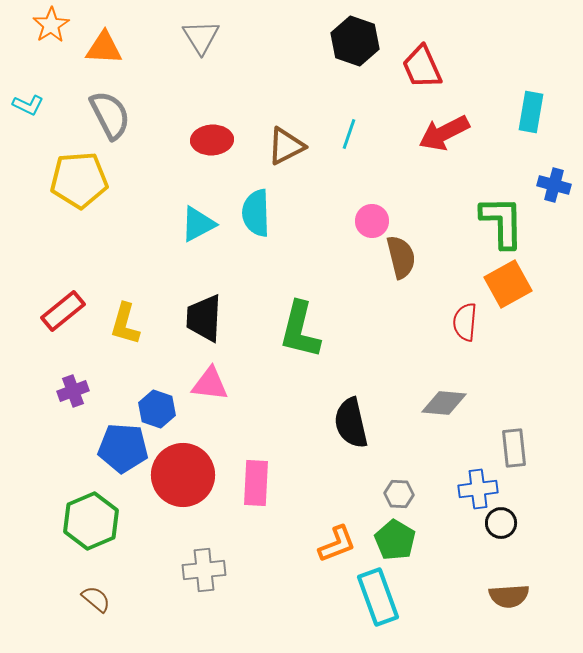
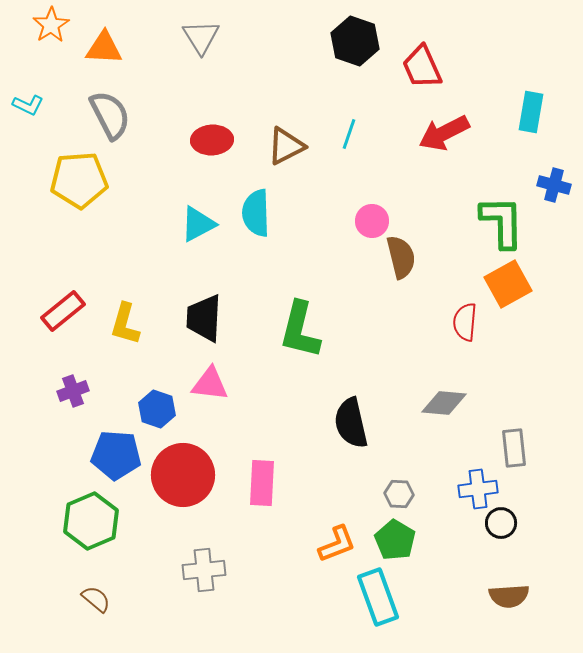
blue pentagon at (123, 448): moved 7 px left, 7 px down
pink rectangle at (256, 483): moved 6 px right
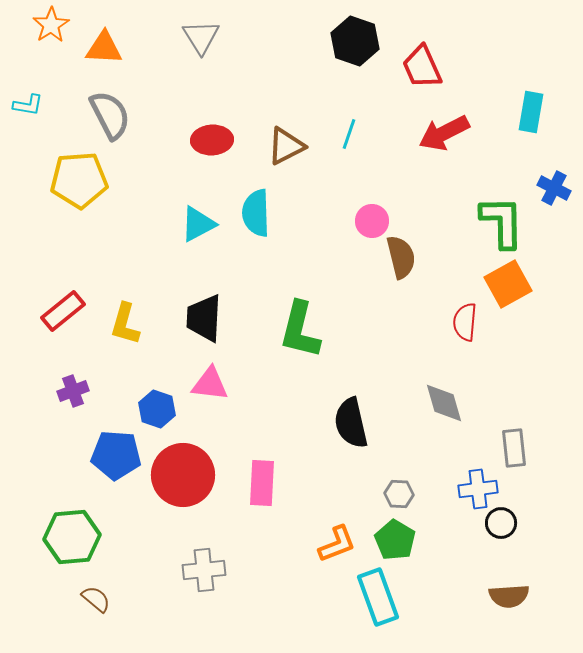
cyan L-shape at (28, 105): rotated 16 degrees counterclockwise
blue cross at (554, 185): moved 3 px down; rotated 12 degrees clockwise
gray diamond at (444, 403): rotated 69 degrees clockwise
green hexagon at (91, 521): moved 19 px left, 16 px down; rotated 18 degrees clockwise
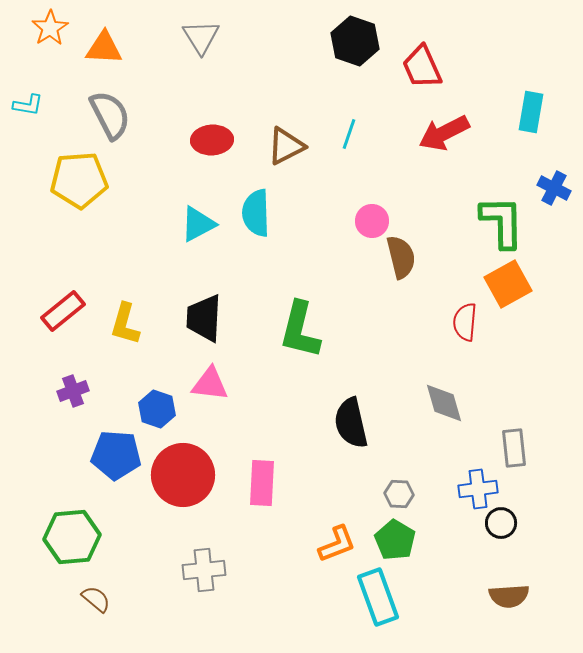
orange star at (51, 25): moved 1 px left, 3 px down
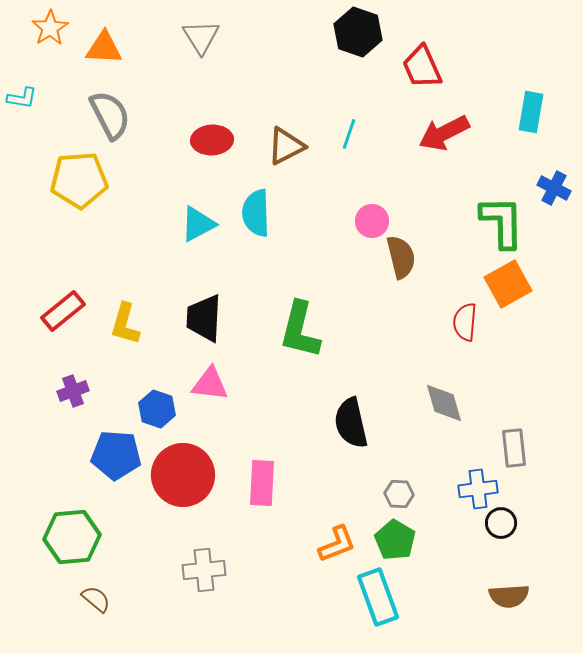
black hexagon at (355, 41): moved 3 px right, 9 px up
cyan L-shape at (28, 105): moved 6 px left, 7 px up
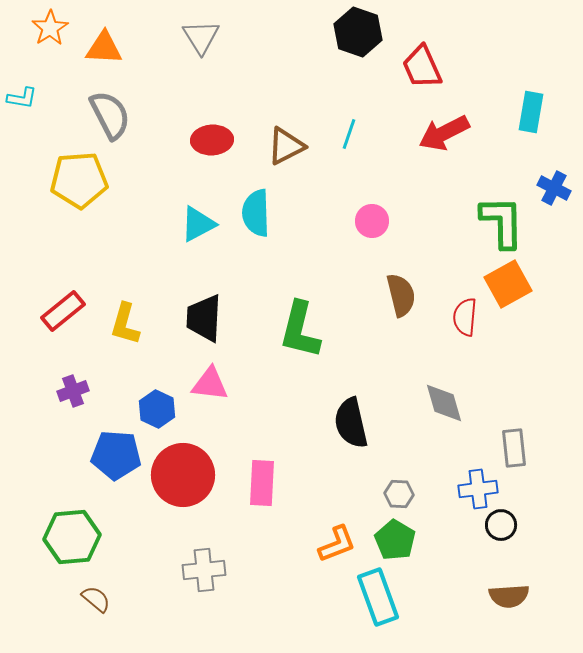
brown semicircle at (401, 257): moved 38 px down
red semicircle at (465, 322): moved 5 px up
blue hexagon at (157, 409): rotated 6 degrees clockwise
black circle at (501, 523): moved 2 px down
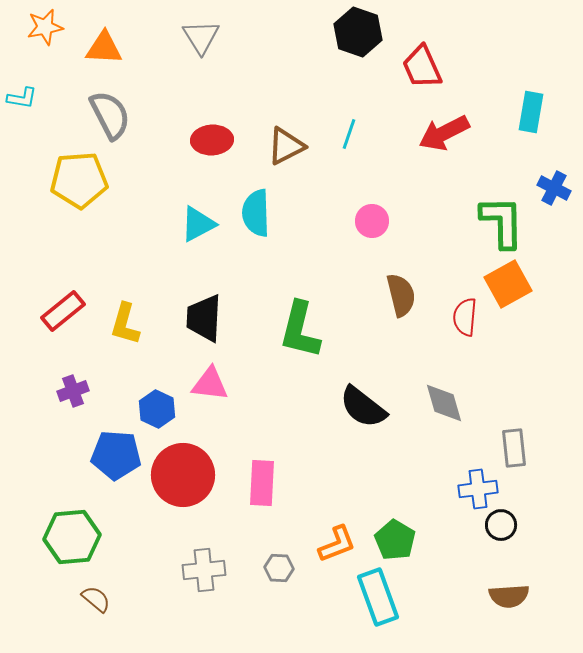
orange star at (50, 28): moved 5 px left, 1 px up; rotated 21 degrees clockwise
black semicircle at (351, 423): moved 12 px right, 16 px up; rotated 39 degrees counterclockwise
gray hexagon at (399, 494): moved 120 px left, 74 px down
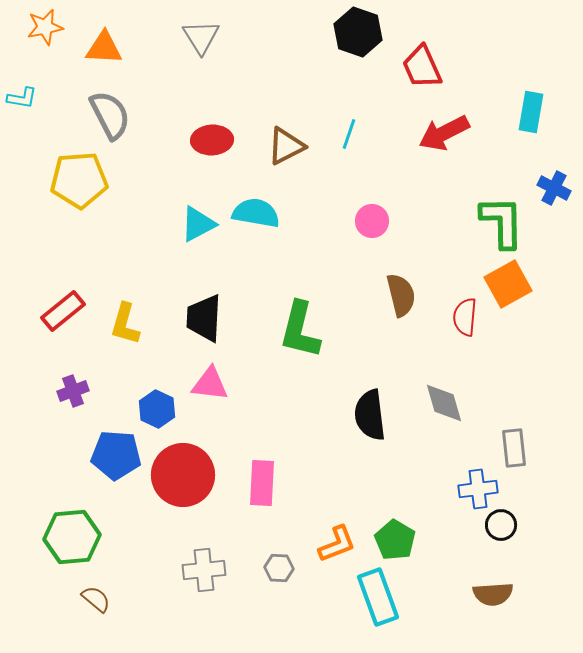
cyan semicircle at (256, 213): rotated 102 degrees clockwise
black semicircle at (363, 407): moved 7 px right, 8 px down; rotated 45 degrees clockwise
brown semicircle at (509, 596): moved 16 px left, 2 px up
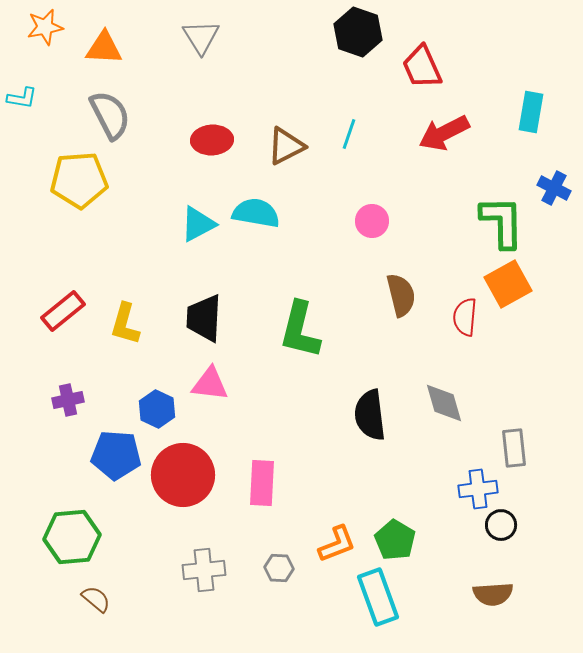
purple cross at (73, 391): moved 5 px left, 9 px down; rotated 8 degrees clockwise
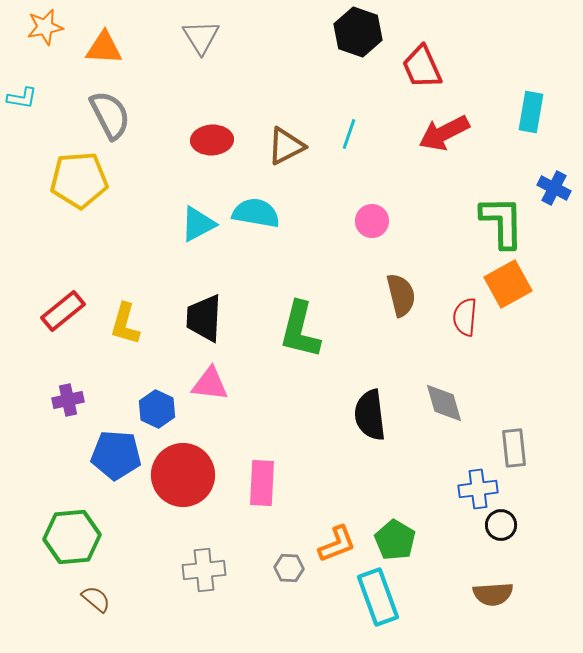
gray hexagon at (279, 568): moved 10 px right
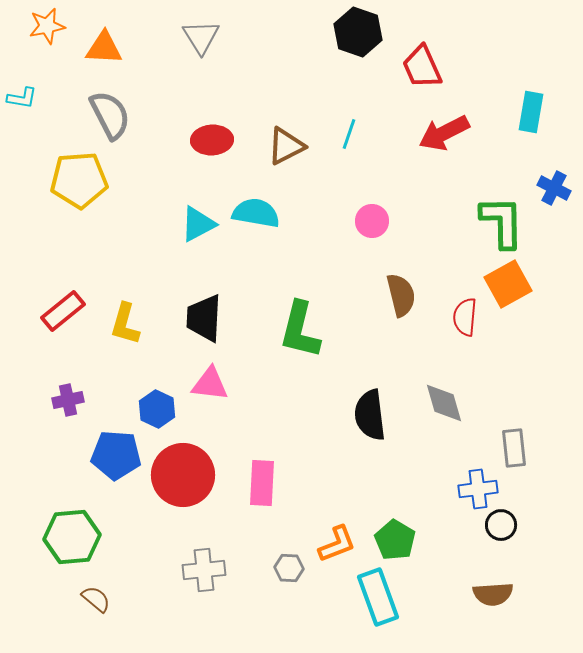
orange star at (45, 27): moved 2 px right, 1 px up
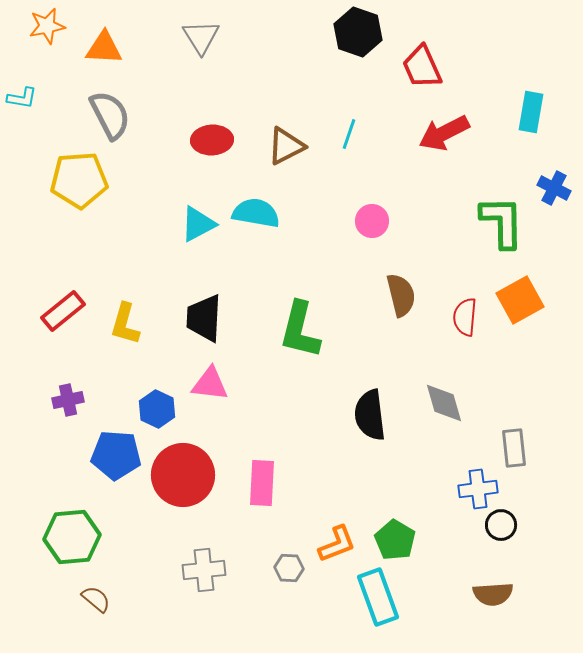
orange square at (508, 284): moved 12 px right, 16 px down
